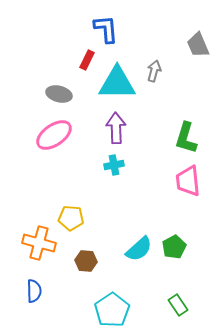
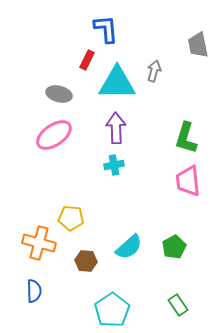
gray trapezoid: rotated 12 degrees clockwise
cyan semicircle: moved 10 px left, 2 px up
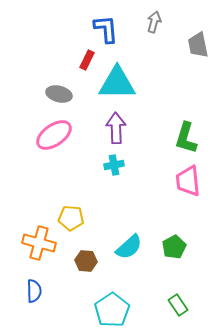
gray arrow: moved 49 px up
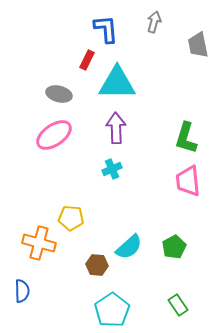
cyan cross: moved 2 px left, 4 px down; rotated 12 degrees counterclockwise
brown hexagon: moved 11 px right, 4 px down
blue semicircle: moved 12 px left
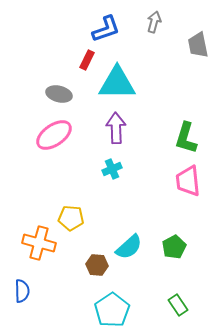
blue L-shape: rotated 76 degrees clockwise
